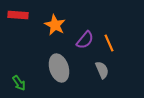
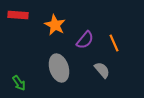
orange line: moved 5 px right
gray semicircle: rotated 18 degrees counterclockwise
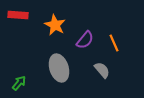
green arrow: rotated 105 degrees counterclockwise
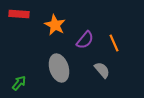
red rectangle: moved 1 px right, 1 px up
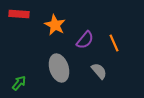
gray semicircle: moved 3 px left, 1 px down
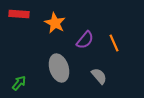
orange star: moved 2 px up
gray semicircle: moved 5 px down
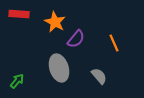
orange star: moved 1 px up
purple semicircle: moved 9 px left, 1 px up
green arrow: moved 2 px left, 2 px up
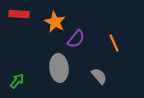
gray ellipse: rotated 12 degrees clockwise
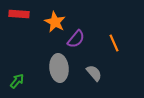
gray semicircle: moved 5 px left, 3 px up
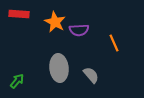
purple semicircle: moved 3 px right, 9 px up; rotated 48 degrees clockwise
gray semicircle: moved 3 px left, 2 px down
